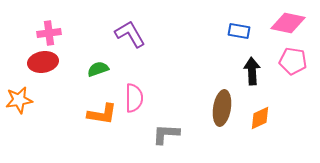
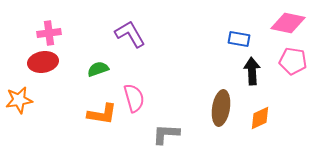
blue rectangle: moved 8 px down
pink semicircle: rotated 16 degrees counterclockwise
brown ellipse: moved 1 px left
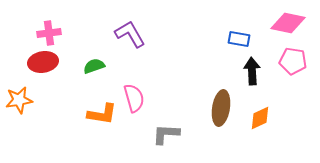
green semicircle: moved 4 px left, 3 px up
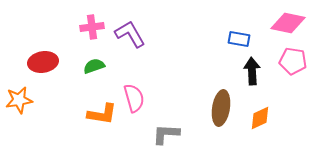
pink cross: moved 43 px right, 6 px up
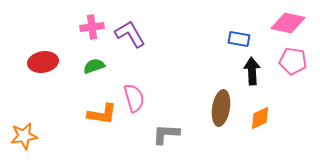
orange star: moved 5 px right, 36 px down
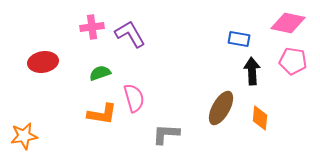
green semicircle: moved 6 px right, 7 px down
brown ellipse: rotated 20 degrees clockwise
orange diamond: rotated 60 degrees counterclockwise
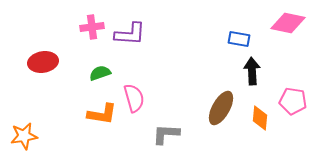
purple L-shape: rotated 124 degrees clockwise
pink pentagon: moved 40 px down
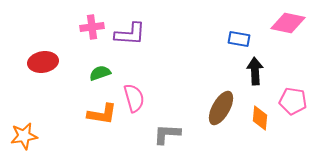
black arrow: moved 3 px right
gray L-shape: moved 1 px right
